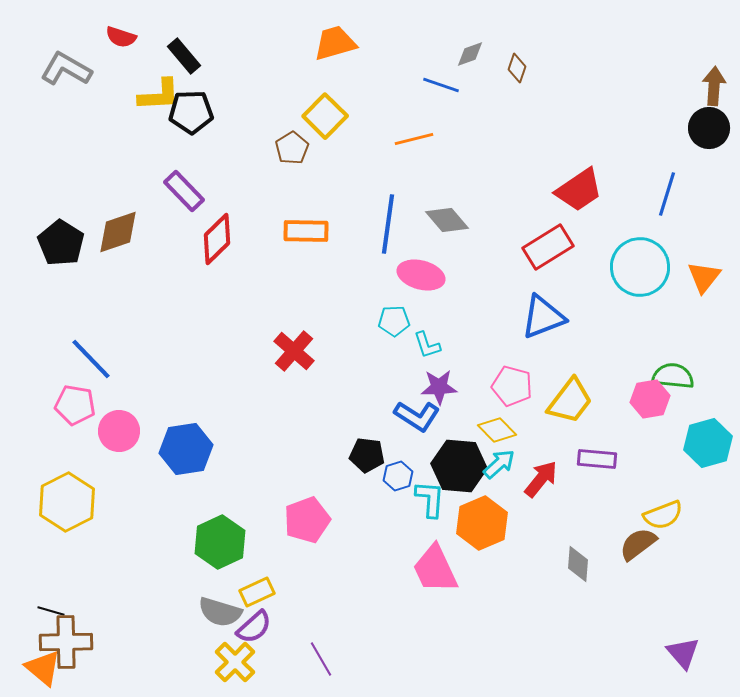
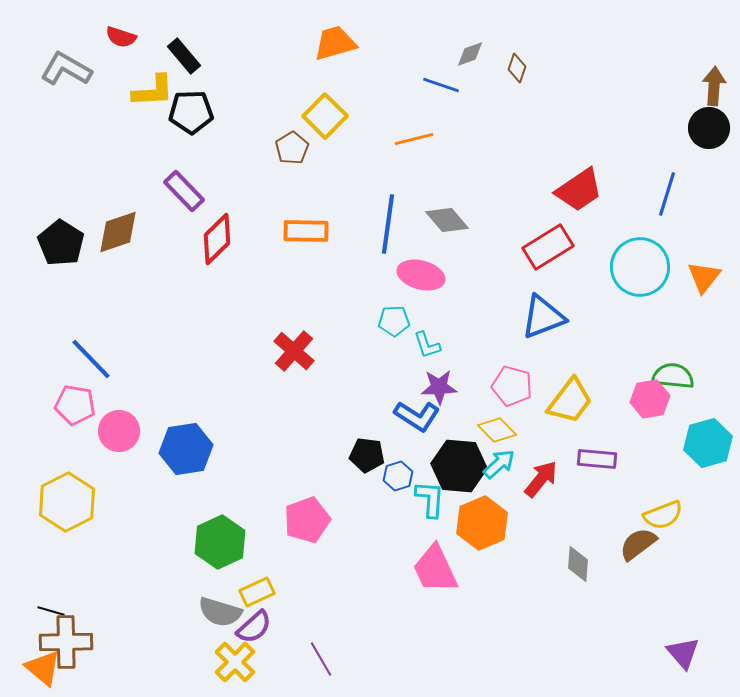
yellow L-shape at (159, 95): moved 6 px left, 4 px up
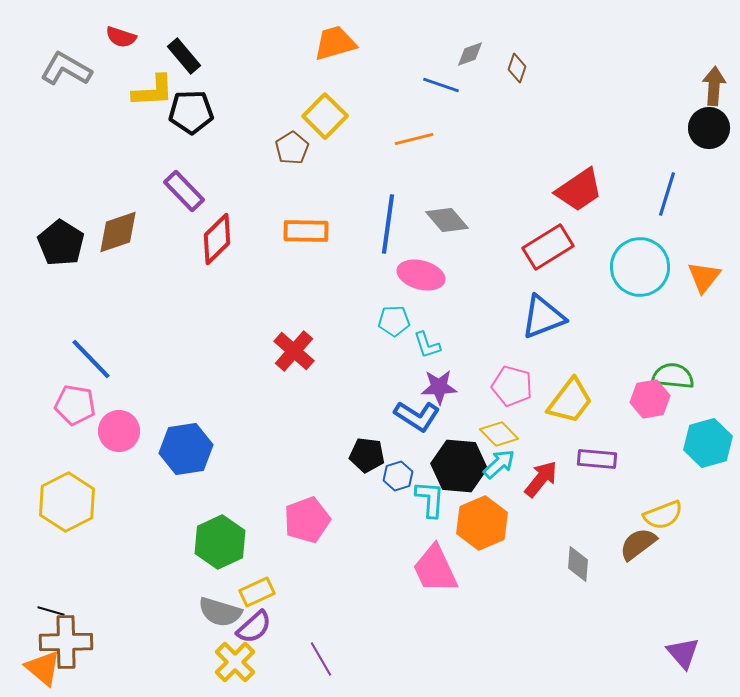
yellow diamond at (497, 430): moved 2 px right, 4 px down
